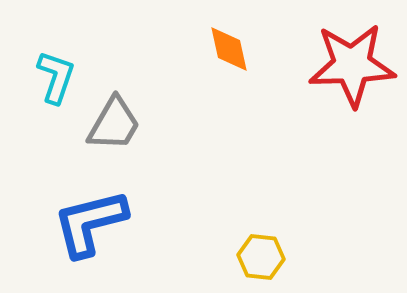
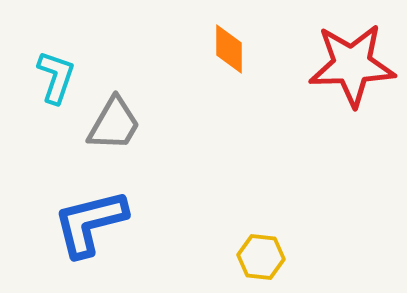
orange diamond: rotated 12 degrees clockwise
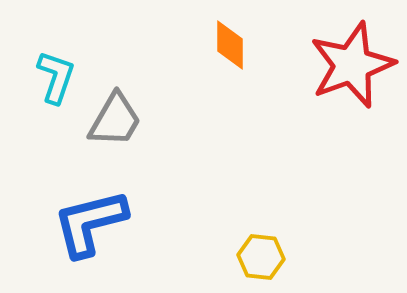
orange diamond: moved 1 px right, 4 px up
red star: rotated 18 degrees counterclockwise
gray trapezoid: moved 1 px right, 4 px up
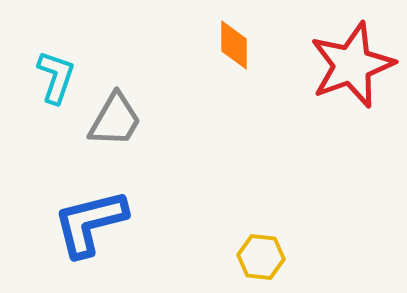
orange diamond: moved 4 px right
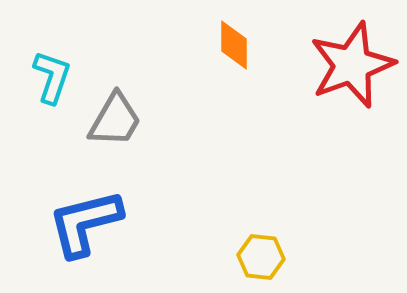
cyan L-shape: moved 4 px left
blue L-shape: moved 5 px left
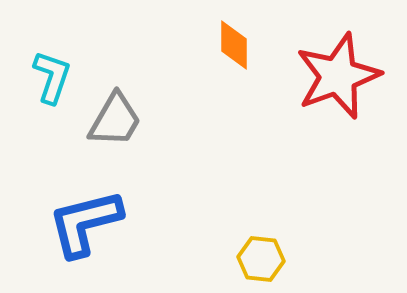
red star: moved 14 px left, 11 px down
yellow hexagon: moved 2 px down
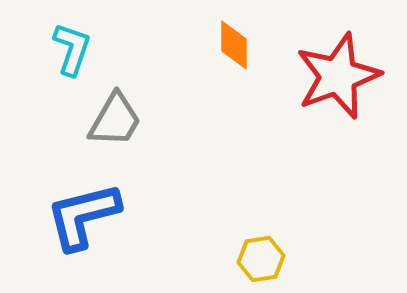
cyan L-shape: moved 20 px right, 28 px up
blue L-shape: moved 2 px left, 7 px up
yellow hexagon: rotated 15 degrees counterclockwise
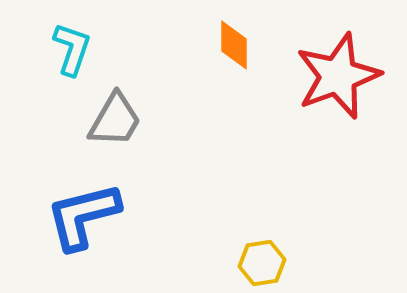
yellow hexagon: moved 1 px right, 4 px down
